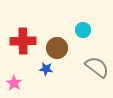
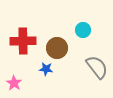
gray semicircle: rotated 15 degrees clockwise
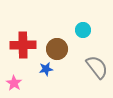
red cross: moved 4 px down
brown circle: moved 1 px down
blue star: rotated 16 degrees counterclockwise
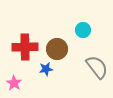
red cross: moved 2 px right, 2 px down
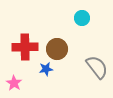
cyan circle: moved 1 px left, 12 px up
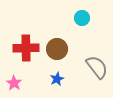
red cross: moved 1 px right, 1 px down
blue star: moved 11 px right, 10 px down; rotated 16 degrees counterclockwise
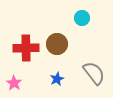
brown circle: moved 5 px up
gray semicircle: moved 3 px left, 6 px down
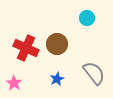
cyan circle: moved 5 px right
red cross: rotated 25 degrees clockwise
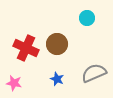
gray semicircle: rotated 75 degrees counterclockwise
blue star: rotated 24 degrees counterclockwise
pink star: rotated 21 degrees counterclockwise
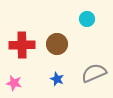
cyan circle: moved 1 px down
red cross: moved 4 px left, 3 px up; rotated 25 degrees counterclockwise
